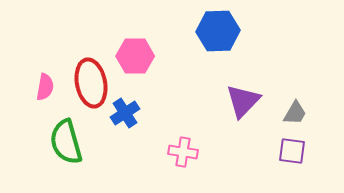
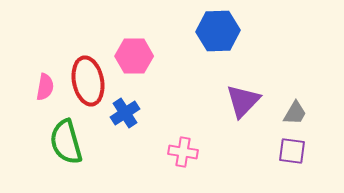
pink hexagon: moved 1 px left
red ellipse: moved 3 px left, 2 px up
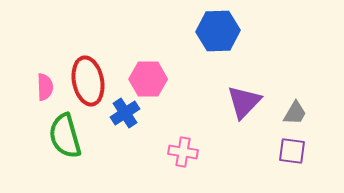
pink hexagon: moved 14 px right, 23 px down
pink semicircle: rotated 12 degrees counterclockwise
purple triangle: moved 1 px right, 1 px down
green semicircle: moved 1 px left, 6 px up
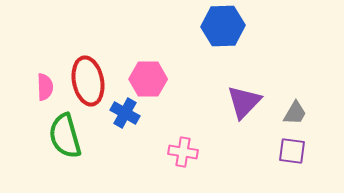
blue hexagon: moved 5 px right, 5 px up
blue cross: rotated 28 degrees counterclockwise
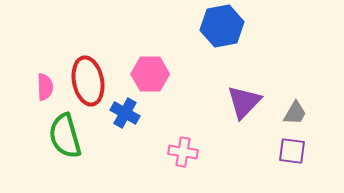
blue hexagon: moved 1 px left; rotated 9 degrees counterclockwise
pink hexagon: moved 2 px right, 5 px up
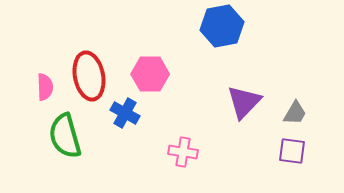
red ellipse: moved 1 px right, 5 px up
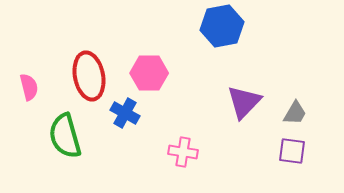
pink hexagon: moved 1 px left, 1 px up
pink semicircle: moved 16 px left; rotated 12 degrees counterclockwise
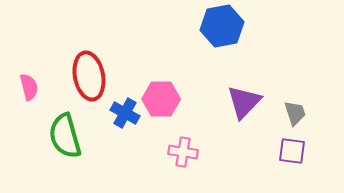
pink hexagon: moved 12 px right, 26 px down
gray trapezoid: rotated 48 degrees counterclockwise
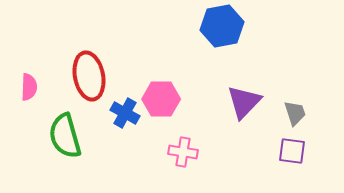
pink semicircle: rotated 16 degrees clockwise
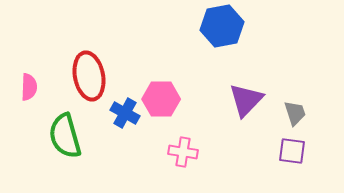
purple triangle: moved 2 px right, 2 px up
